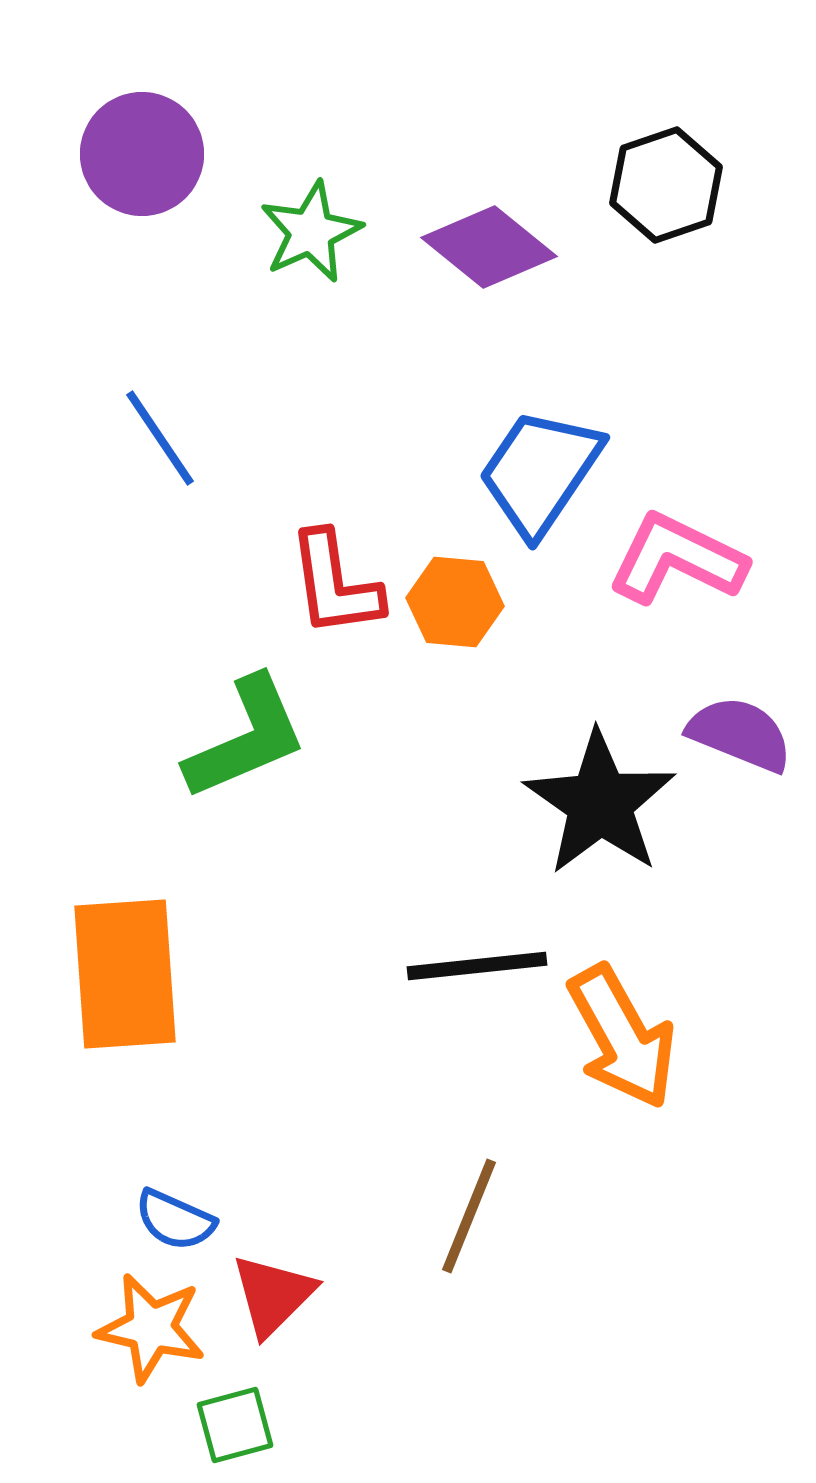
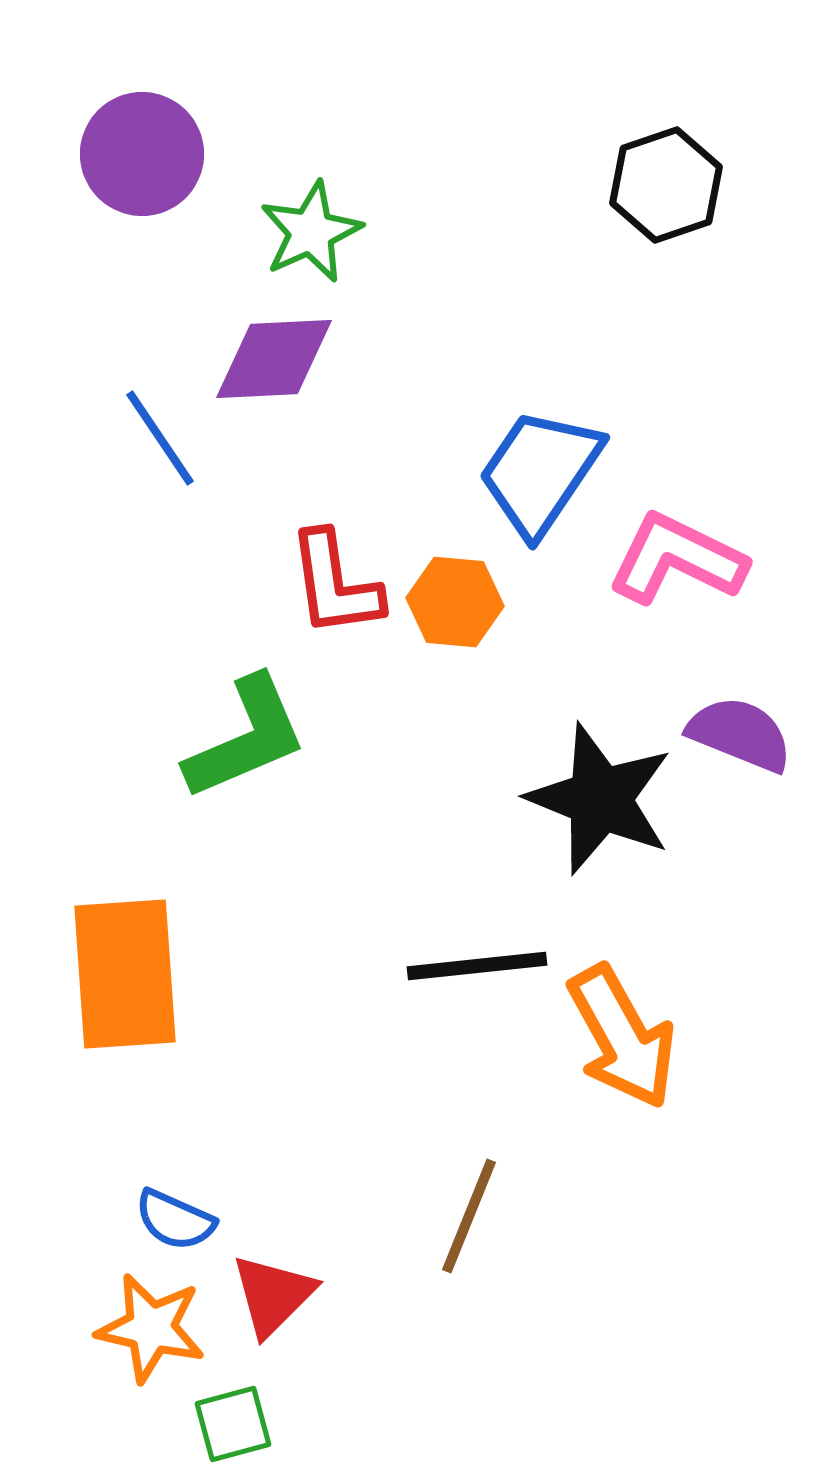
purple diamond: moved 215 px left, 112 px down; rotated 42 degrees counterclockwise
black star: moved 4 px up; rotated 13 degrees counterclockwise
green square: moved 2 px left, 1 px up
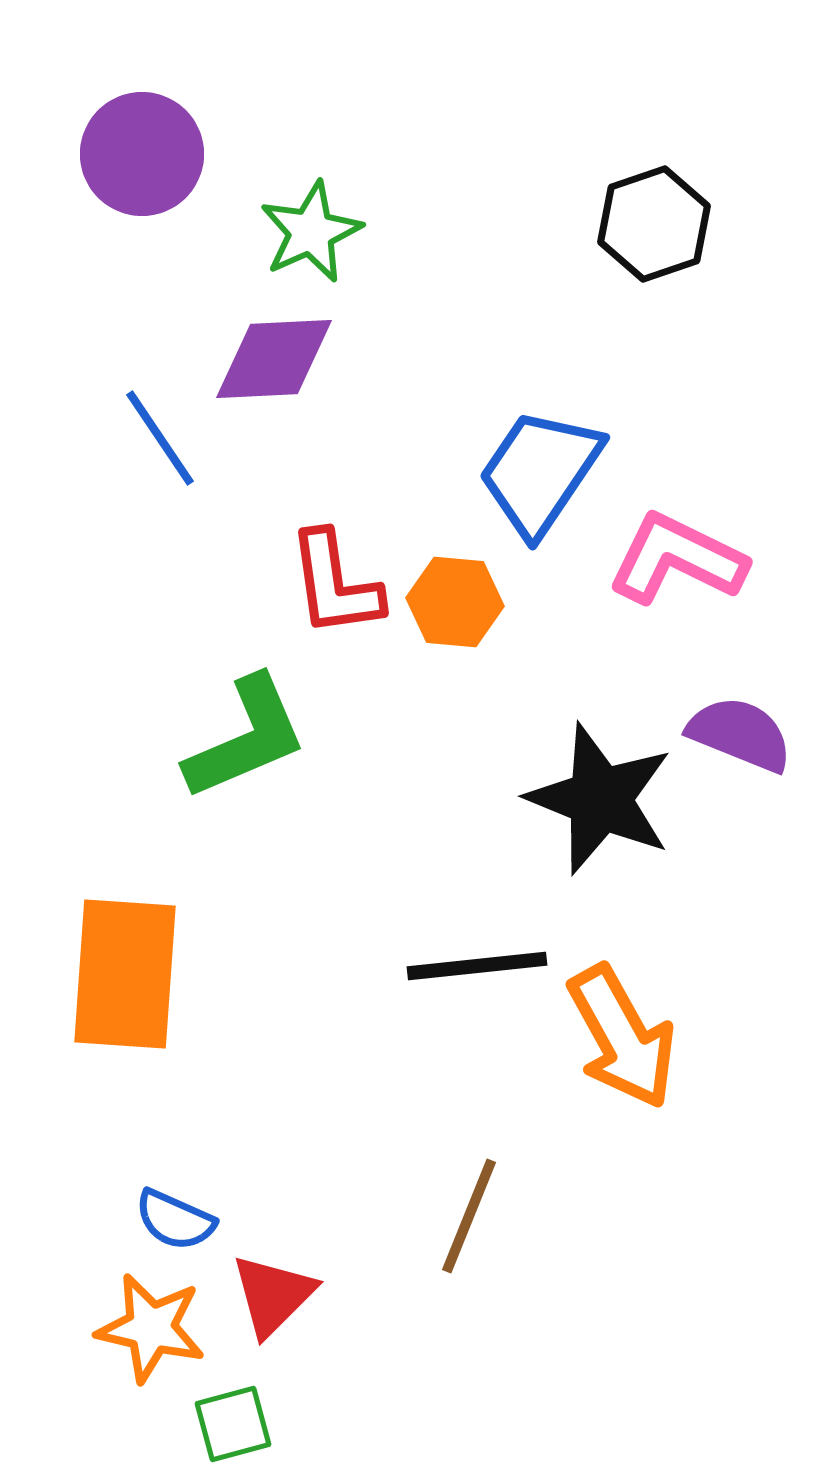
black hexagon: moved 12 px left, 39 px down
orange rectangle: rotated 8 degrees clockwise
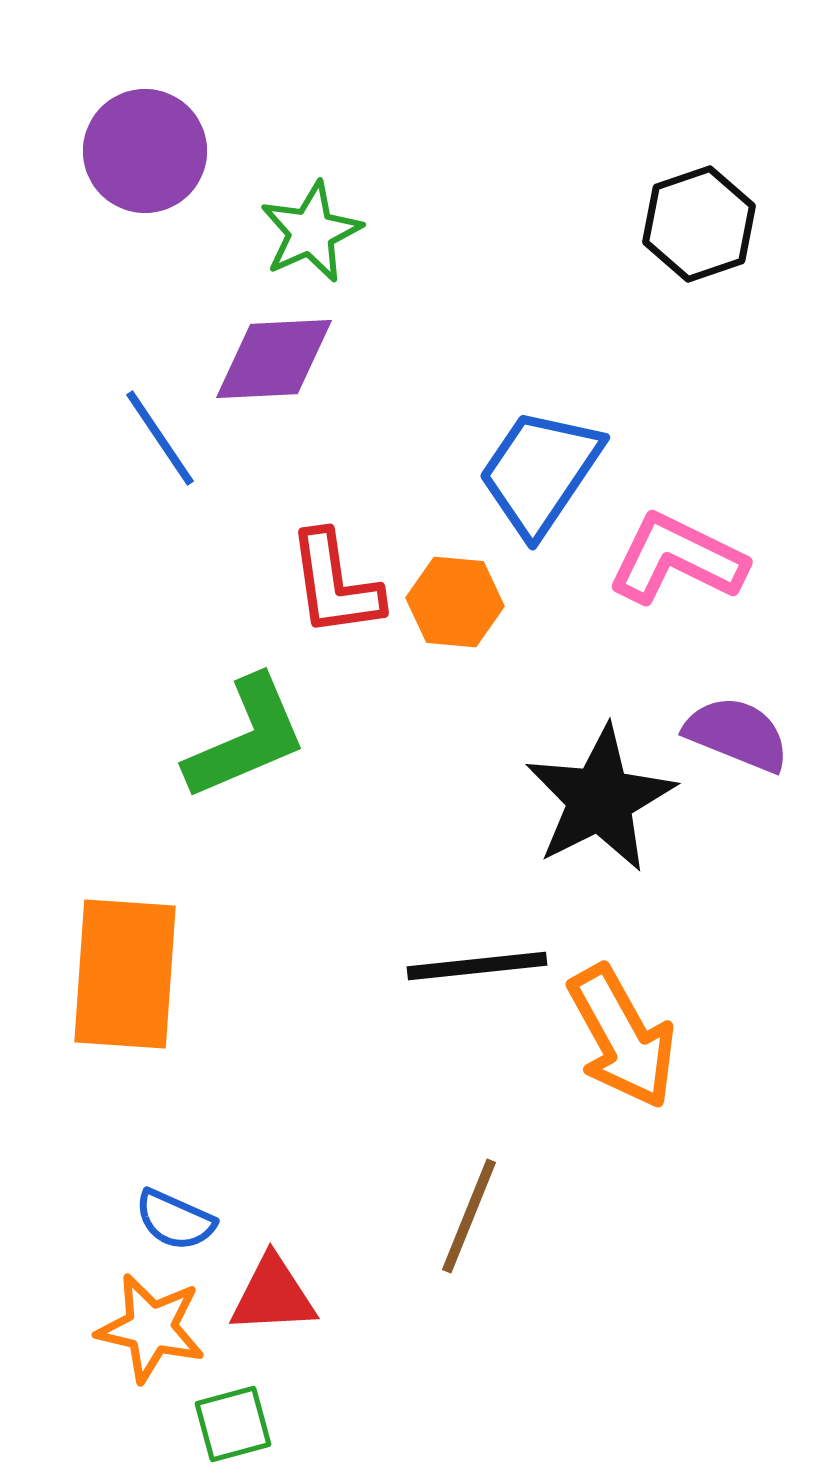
purple circle: moved 3 px right, 3 px up
black hexagon: moved 45 px right
purple semicircle: moved 3 px left
black star: rotated 23 degrees clockwise
red triangle: rotated 42 degrees clockwise
